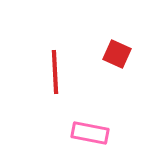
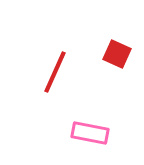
red line: rotated 27 degrees clockwise
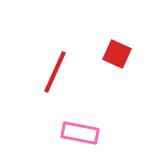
pink rectangle: moved 10 px left
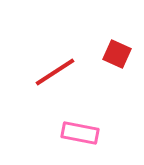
red line: rotated 33 degrees clockwise
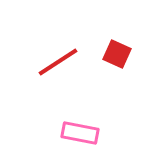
red line: moved 3 px right, 10 px up
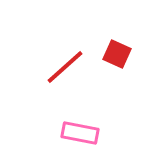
red line: moved 7 px right, 5 px down; rotated 9 degrees counterclockwise
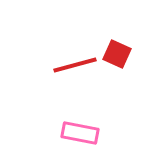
red line: moved 10 px right, 2 px up; rotated 27 degrees clockwise
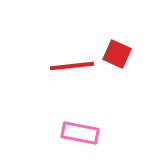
red line: moved 3 px left, 1 px down; rotated 9 degrees clockwise
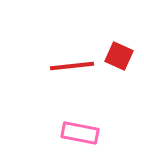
red square: moved 2 px right, 2 px down
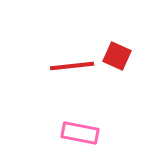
red square: moved 2 px left
